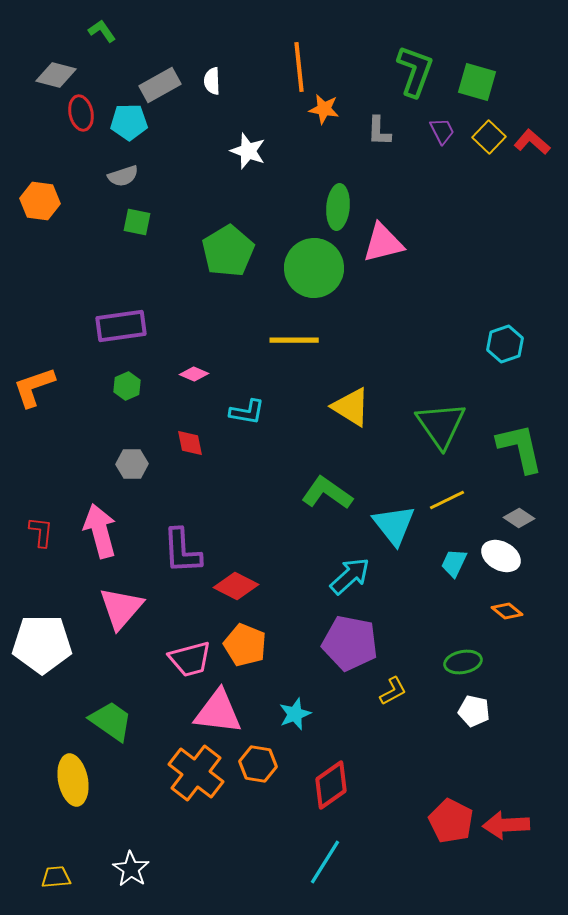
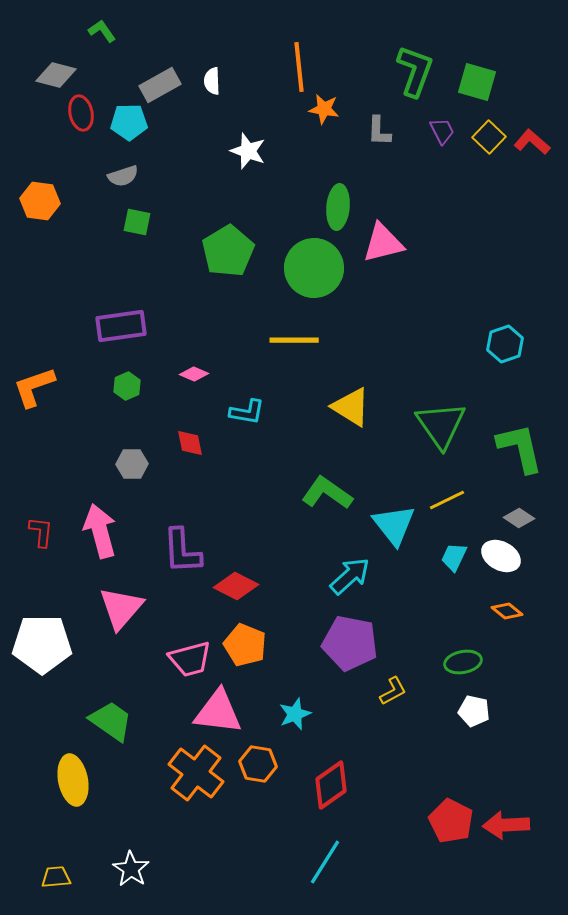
cyan trapezoid at (454, 563): moved 6 px up
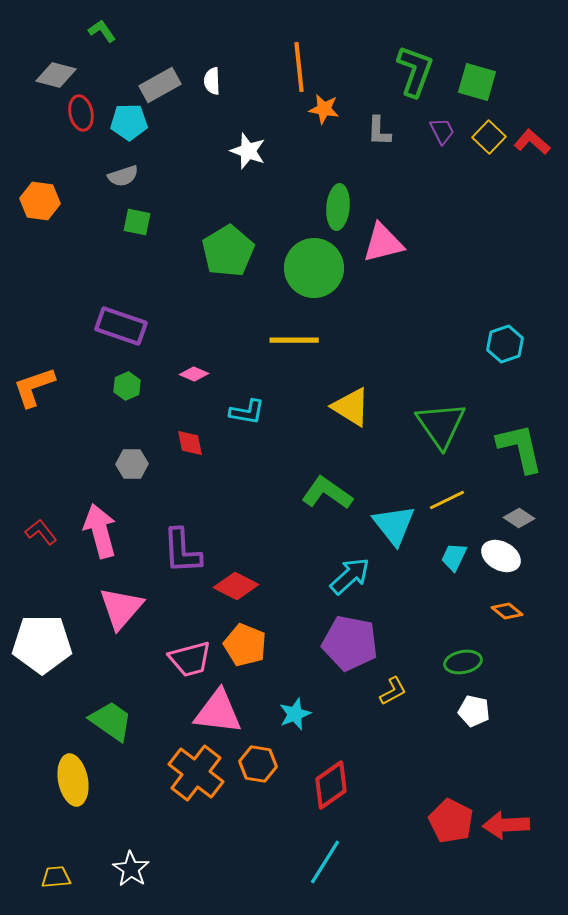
purple rectangle at (121, 326): rotated 27 degrees clockwise
red L-shape at (41, 532): rotated 44 degrees counterclockwise
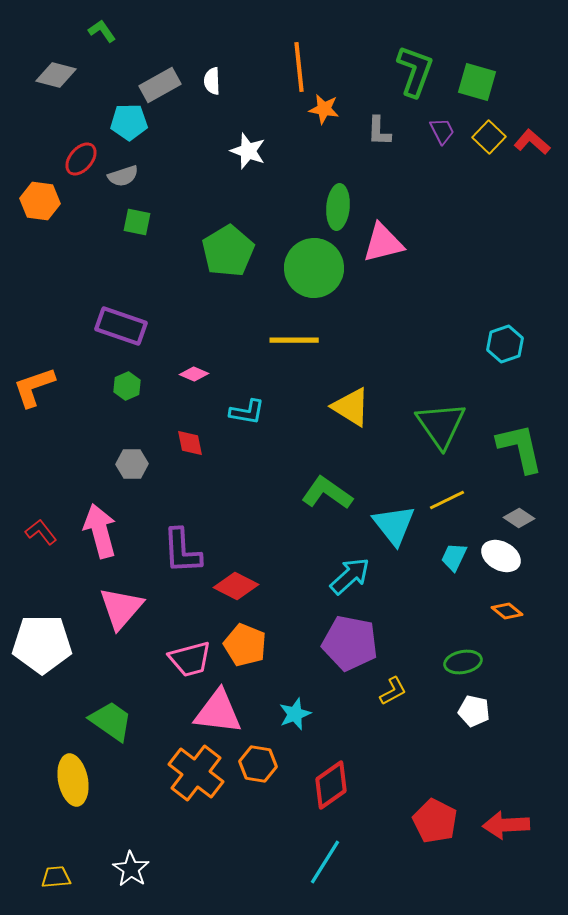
red ellipse at (81, 113): moved 46 px down; rotated 52 degrees clockwise
red pentagon at (451, 821): moved 16 px left
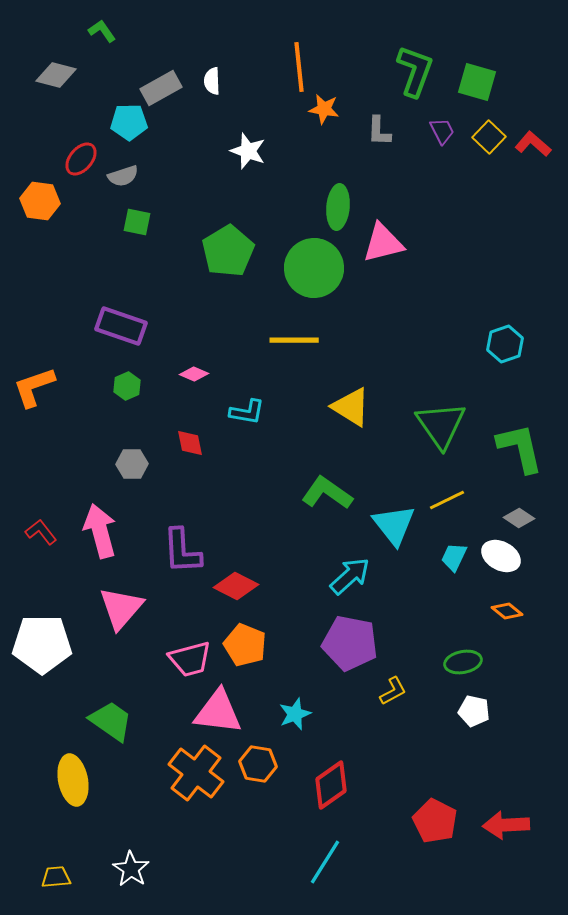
gray rectangle at (160, 85): moved 1 px right, 3 px down
red L-shape at (532, 142): moved 1 px right, 2 px down
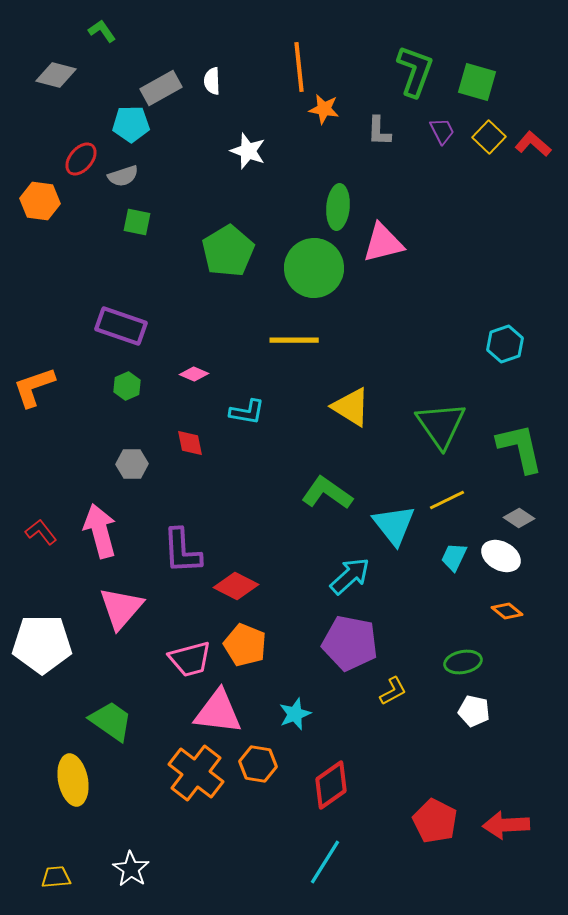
cyan pentagon at (129, 122): moved 2 px right, 2 px down
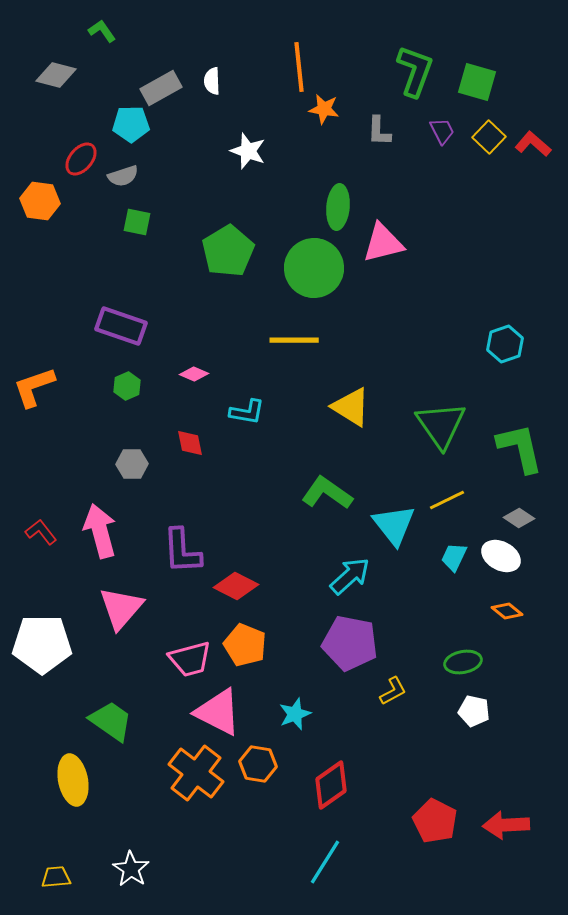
pink triangle at (218, 712): rotated 20 degrees clockwise
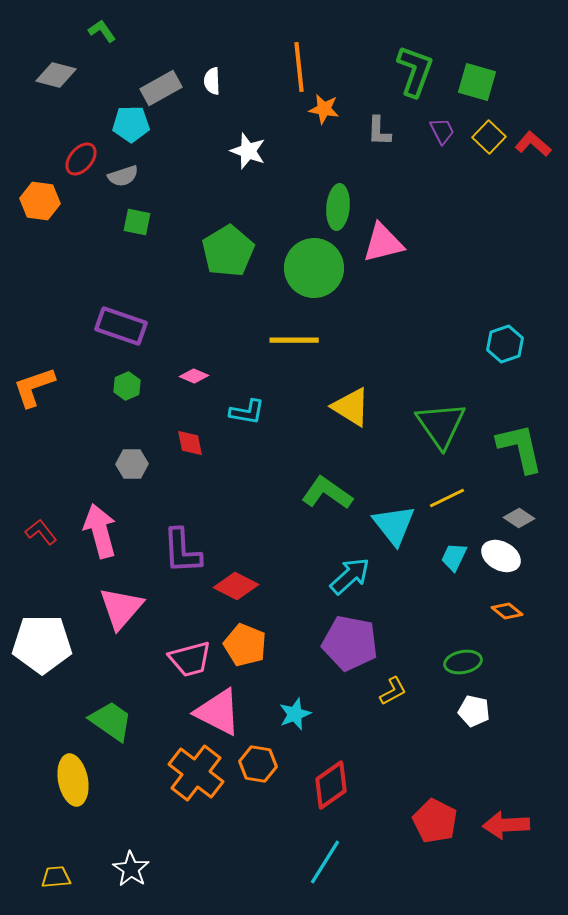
pink diamond at (194, 374): moved 2 px down
yellow line at (447, 500): moved 2 px up
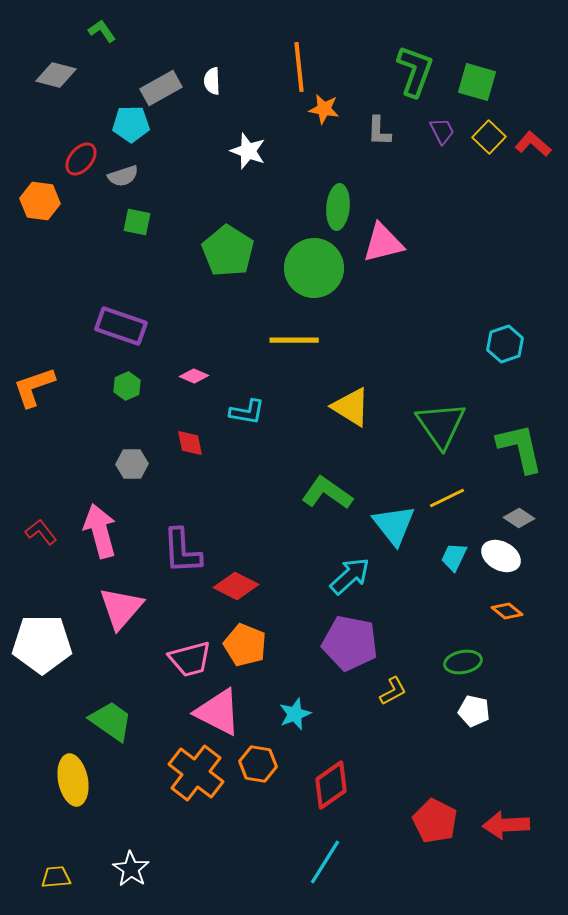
green pentagon at (228, 251): rotated 9 degrees counterclockwise
